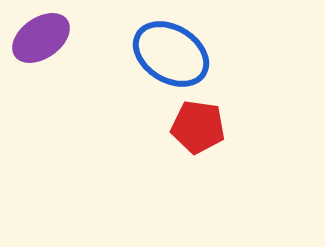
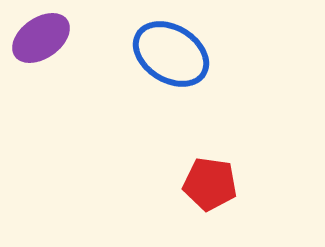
red pentagon: moved 12 px right, 57 px down
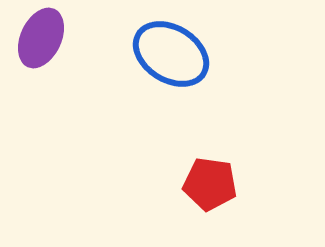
purple ellipse: rotated 30 degrees counterclockwise
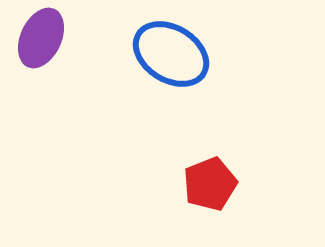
red pentagon: rotated 30 degrees counterclockwise
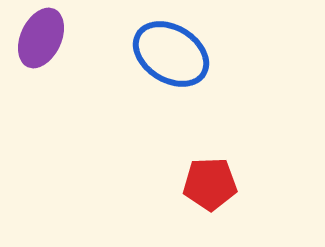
red pentagon: rotated 20 degrees clockwise
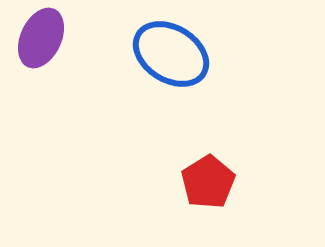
red pentagon: moved 2 px left, 2 px up; rotated 30 degrees counterclockwise
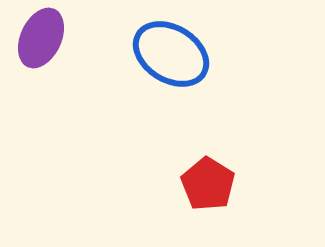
red pentagon: moved 2 px down; rotated 8 degrees counterclockwise
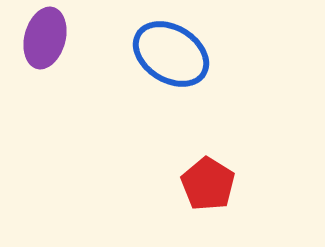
purple ellipse: moved 4 px right; rotated 10 degrees counterclockwise
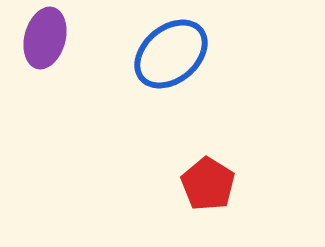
blue ellipse: rotated 72 degrees counterclockwise
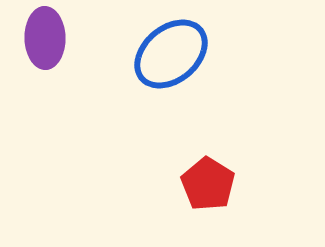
purple ellipse: rotated 16 degrees counterclockwise
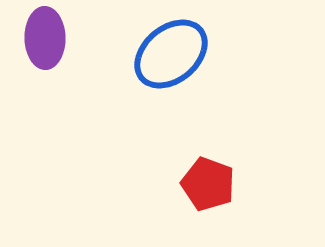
red pentagon: rotated 12 degrees counterclockwise
